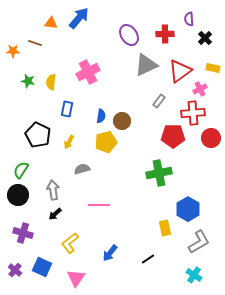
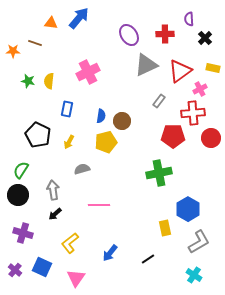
yellow semicircle at (51, 82): moved 2 px left, 1 px up
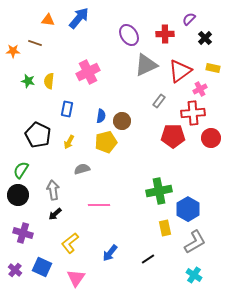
purple semicircle at (189, 19): rotated 48 degrees clockwise
orange triangle at (51, 23): moved 3 px left, 3 px up
green cross at (159, 173): moved 18 px down
gray L-shape at (199, 242): moved 4 px left
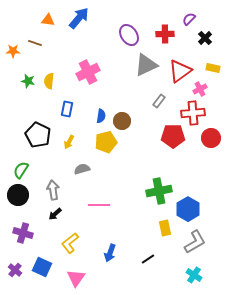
blue arrow at (110, 253): rotated 18 degrees counterclockwise
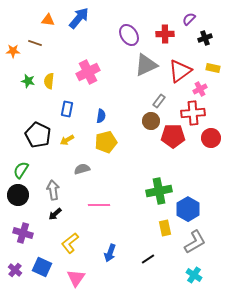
black cross at (205, 38): rotated 24 degrees clockwise
brown circle at (122, 121): moved 29 px right
yellow arrow at (69, 142): moved 2 px left, 2 px up; rotated 32 degrees clockwise
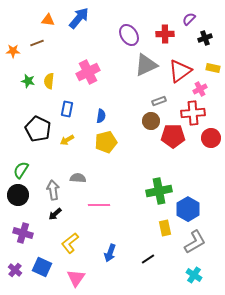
brown line at (35, 43): moved 2 px right; rotated 40 degrees counterclockwise
gray rectangle at (159, 101): rotated 32 degrees clockwise
black pentagon at (38, 135): moved 6 px up
gray semicircle at (82, 169): moved 4 px left, 9 px down; rotated 21 degrees clockwise
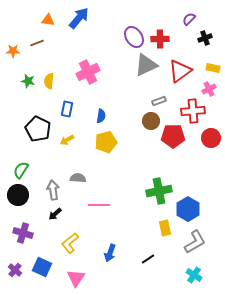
red cross at (165, 34): moved 5 px left, 5 px down
purple ellipse at (129, 35): moved 5 px right, 2 px down
pink cross at (200, 89): moved 9 px right
red cross at (193, 113): moved 2 px up
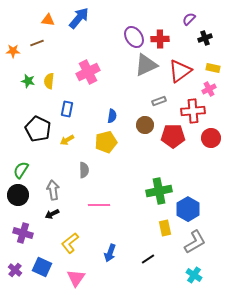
blue semicircle at (101, 116): moved 11 px right
brown circle at (151, 121): moved 6 px left, 4 px down
gray semicircle at (78, 178): moved 6 px right, 8 px up; rotated 84 degrees clockwise
black arrow at (55, 214): moved 3 px left; rotated 16 degrees clockwise
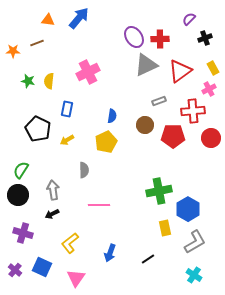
yellow rectangle at (213, 68): rotated 48 degrees clockwise
yellow pentagon at (106, 142): rotated 10 degrees counterclockwise
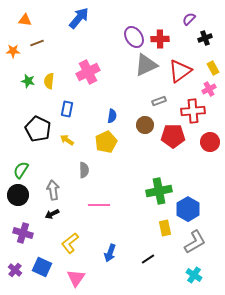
orange triangle at (48, 20): moved 23 px left
red circle at (211, 138): moved 1 px left, 4 px down
yellow arrow at (67, 140): rotated 64 degrees clockwise
